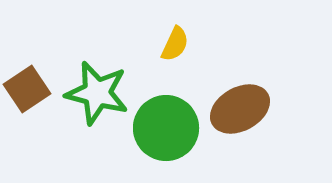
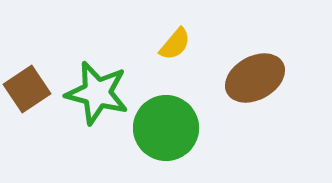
yellow semicircle: rotated 15 degrees clockwise
brown ellipse: moved 15 px right, 31 px up
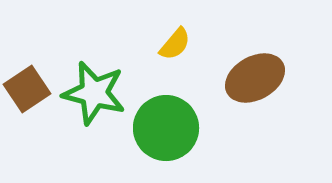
green star: moved 3 px left
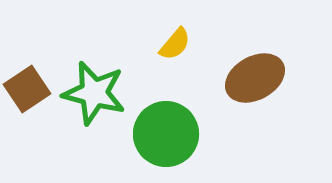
green circle: moved 6 px down
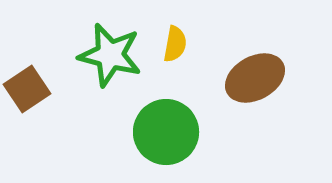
yellow semicircle: rotated 30 degrees counterclockwise
green star: moved 16 px right, 38 px up
green circle: moved 2 px up
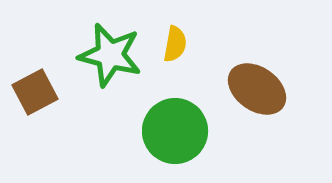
brown ellipse: moved 2 px right, 11 px down; rotated 64 degrees clockwise
brown square: moved 8 px right, 3 px down; rotated 6 degrees clockwise
green circle: moved 9 px right, 1 px up
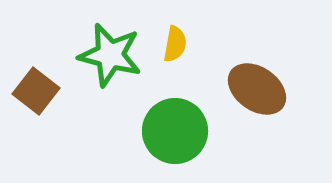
brown square: moved 1 px right, 1 px up; rotated 24 degrees counterclockwise
